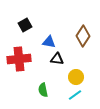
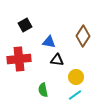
black triangle: moved 1 px down
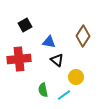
black triangle: rotated 32 degrees clockwise
cyan line: moved 11 px left
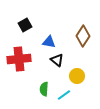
yellow circle: moved 1 px right, 1 px up
green semicircle: moved 1 px right, 1 px up; rotated 16 degrees clockwise
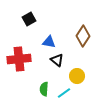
black square: moved 4 px right, 6 px up
cyan line: moved 2 px up
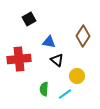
cyan line: moved 1 px right, 1 px down
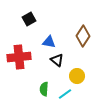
red cross: moved 2 px up
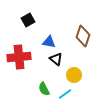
black square: moved 1 px left, 1 px down
brown diamond: rotated 15 degrees counterclockwise
black triangle: moved 1 px left, 1 px up
yellow circle: moved 3 px left, 1 px up
green semicircle: rotated 32 degrees counterclockwise
